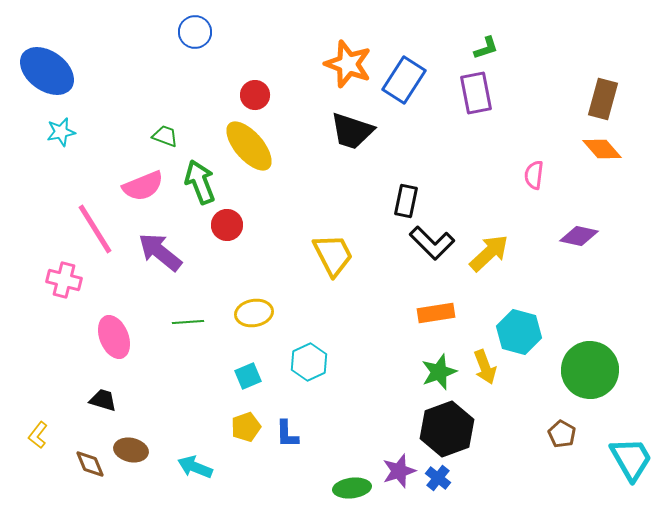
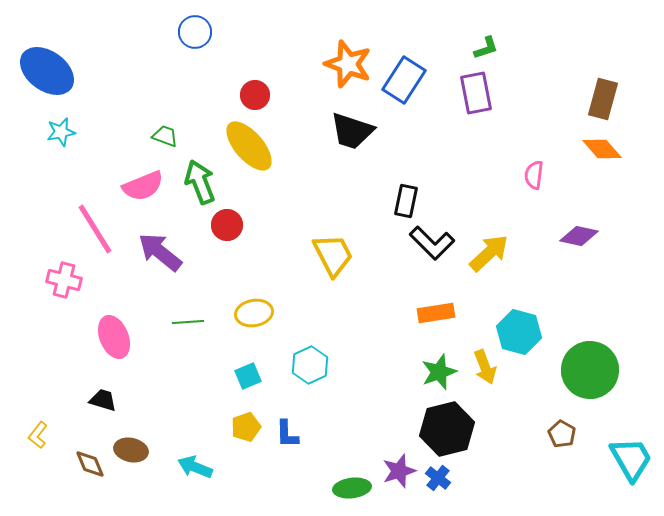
cyan hexagon at (309, 362): moved 1 px right, 3 px down
black hexagon at (447, 429): rotated 6 degrees clockwise
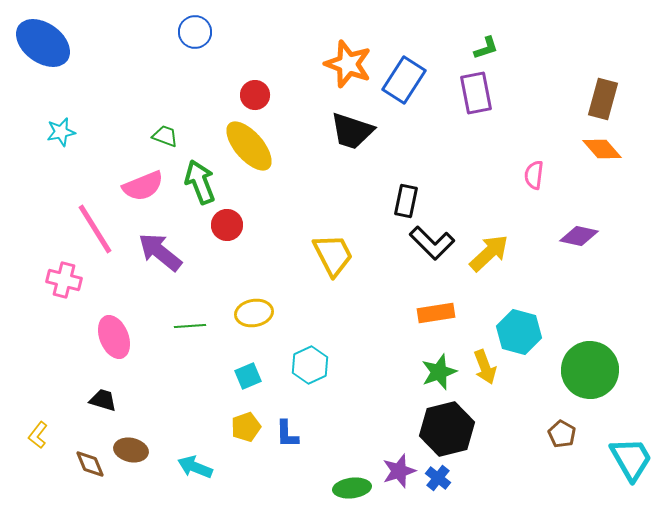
blue ellipse at (47, 71): moved 4 px left, 28 px up
green line at (188, 322): moved 2 px right, 4 px down
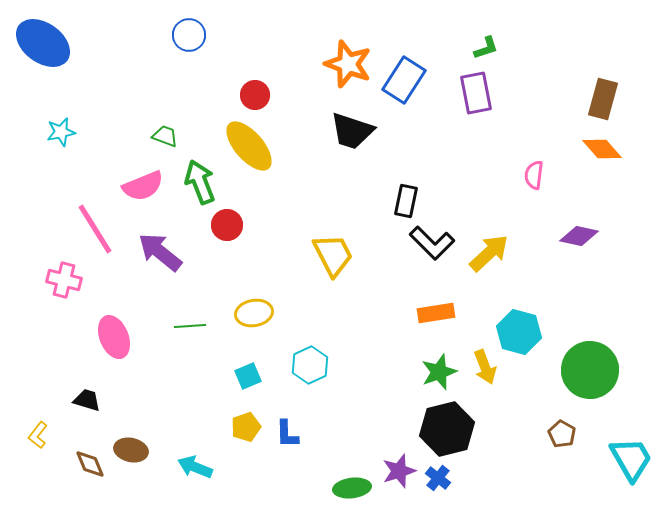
blue circle at (195, 32): moved 6 px left, 3 px down
black trapezoid at (103, 400): moved 16 px left
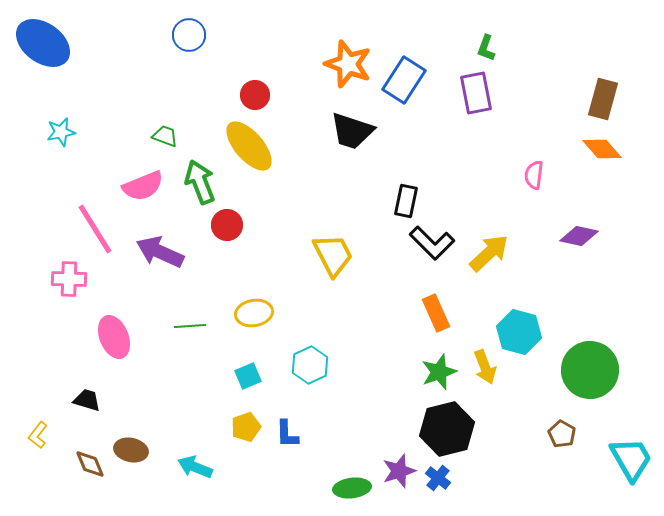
green L-shape at (486, 48): rotated 128 degrees clockwise
purple arrow at (160, 252): rotated 15 degrees counterclockwise
pink cross at (64, 280): moved 5 px right, 1 px up; rotated 12 degrees counterclockwise
orange rectangle at (436, 313): rotated 75 degrees clockwise
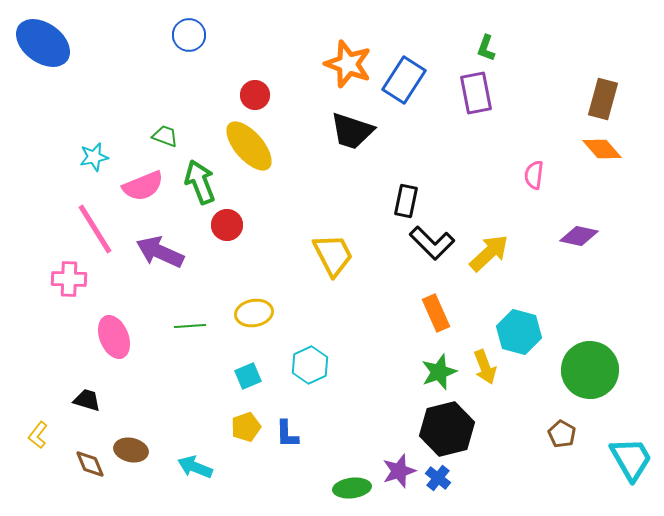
cyan star at (61, 132): moved 33 px right, 25 px down
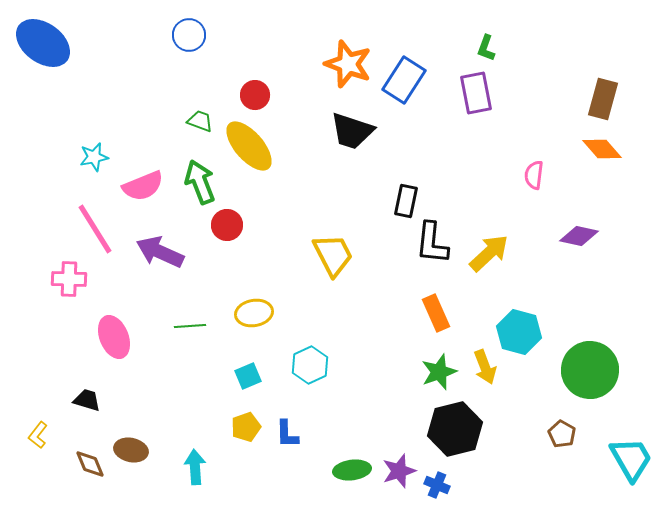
green trapezoid at (165, 136): moved 35 px right, 15 px up
black L-shape at (432, 243): rotated 51 degrees clockwise
black hexagon at (447, 429): moved 8 px right
cyan arrow at (195, 467): rotated 64 degrees clockwise
blue cross at (438, 478): moved 1 px left, 7 px down; rotated 15 degrees counterclockwise
green ellipse at (352, 488): moved 18 px up
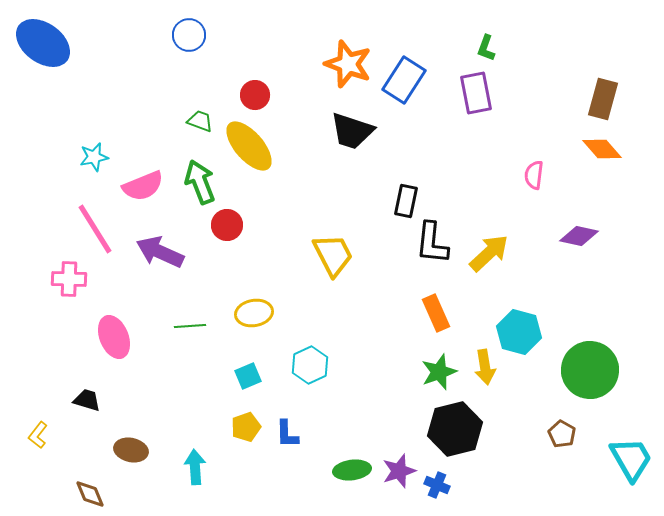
yellow arrow at (485, 367): rotated 12 degrees clockwise
brown diamond at (90, 464): moved 30 px down
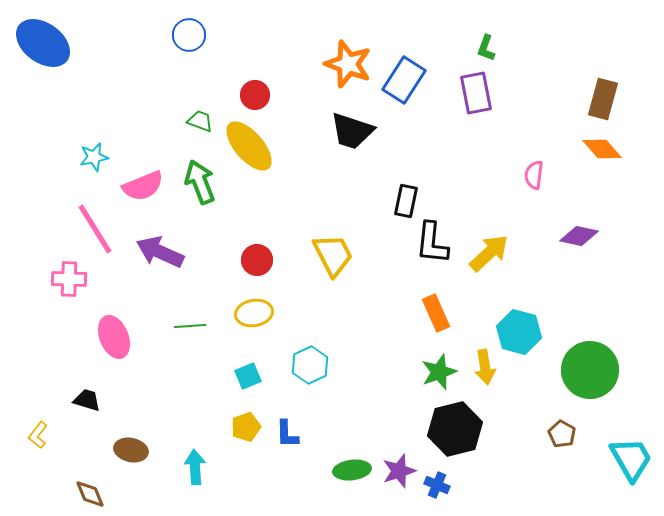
red circle at (227, 225): moved 30 px right, 35 px down
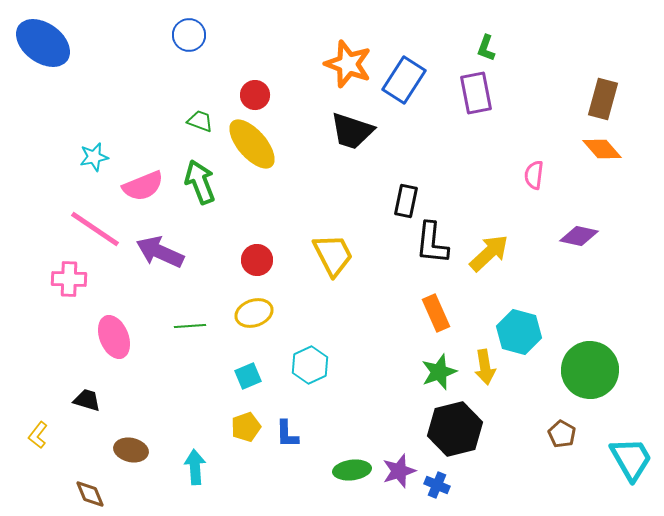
yellow ellipse at (249, 146): moved 3 px right, 2 px up
pink line at (95, 229): rotated 24 degrees counterclockwise
yellow ellipse at (254, 313): rotated 9 degrees counterclockwise
